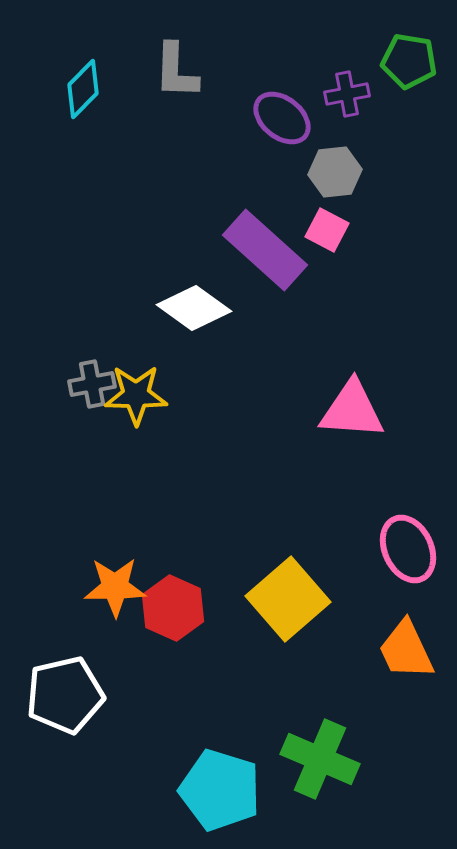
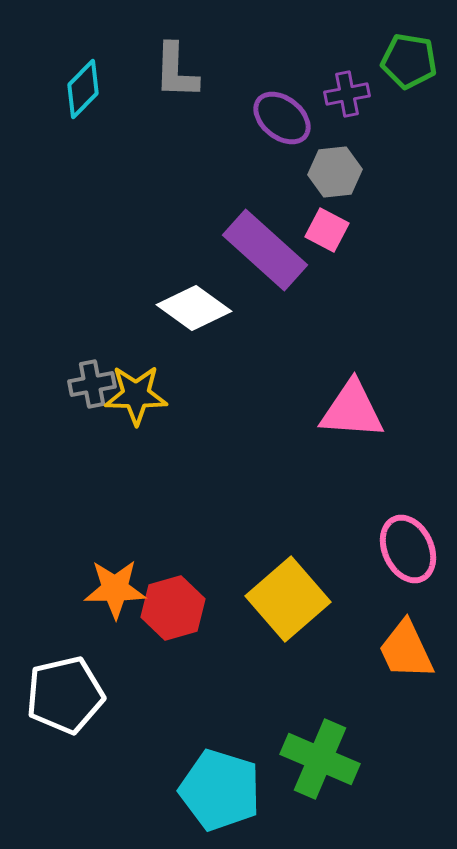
orange star: moved 2 px down
red hexagon: rotated 20 degrees clockwise
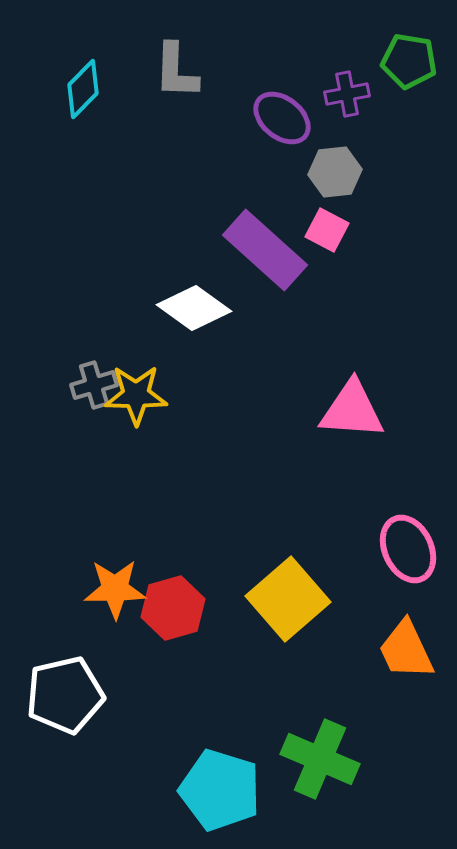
gray cross: moved 2 px right, 1 px down; rotated 6 degrees counterclockwise
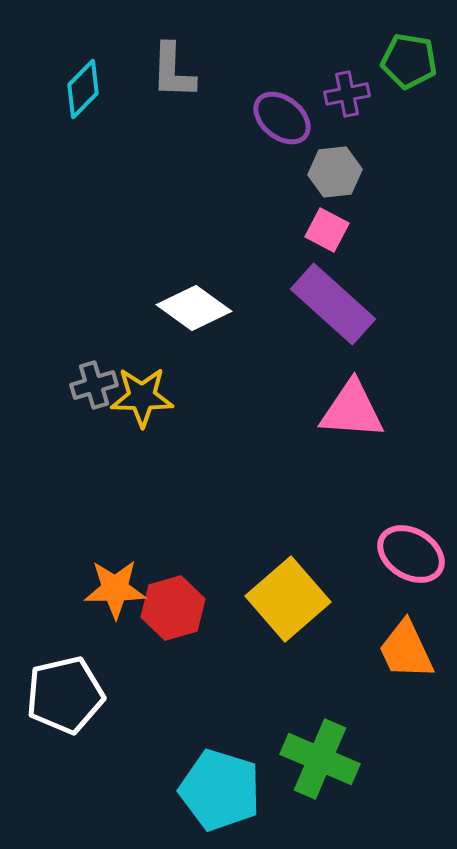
gray L-shape: moved 3 px left
purple rectangle: moved 68 px right, 54 px down
yellow star: moved 6 px right, 2 px down
pink ellipse: moved 3 px right, 5 px down; rotated 34 degrees counterclockwise
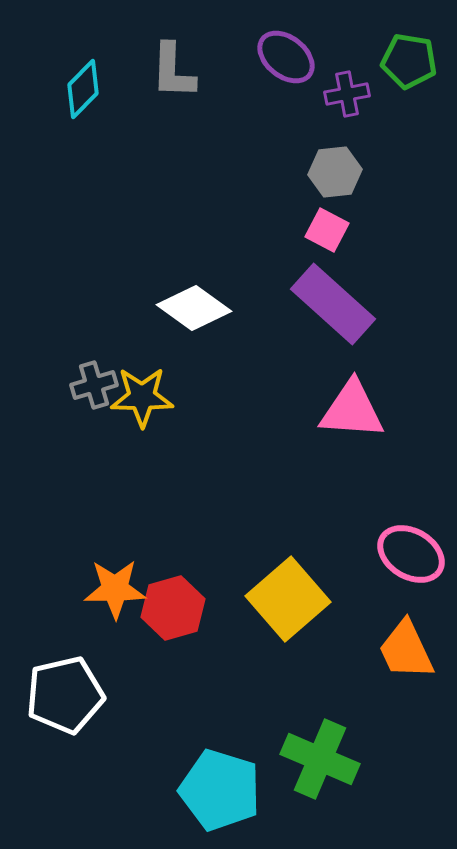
purple ellipse: moved 4 px right, 61 px up
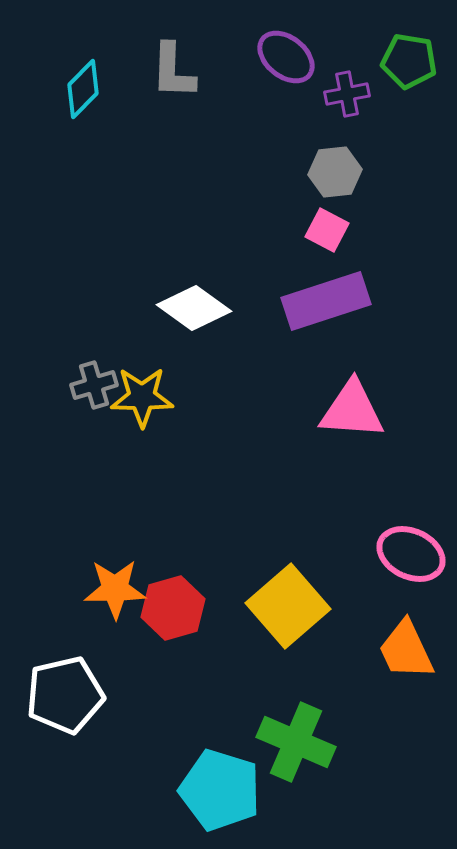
purple rectangle: moved 7 px left, 3 px up; rotated 60 degrees counterclockwise
pink ellipse: rotated 6 degrees counterclockwise
yellow square: moved 7 px down
green cross: moved 24 px left, 17 px up
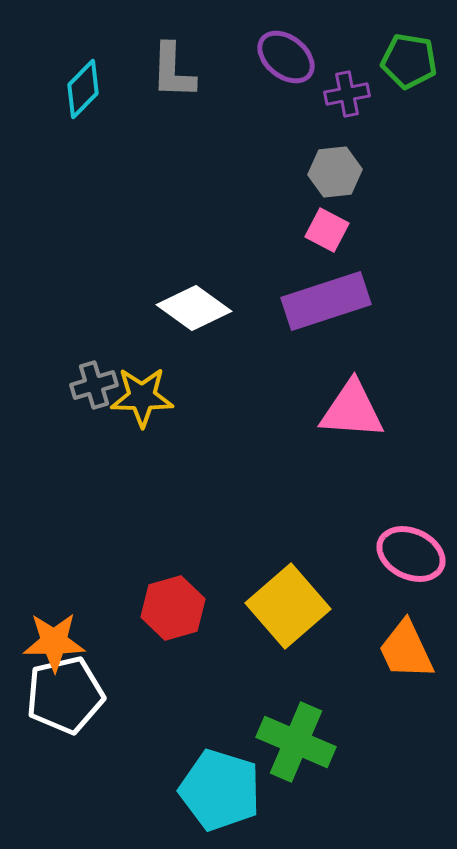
orange star: moved 61 px left, 53 px down
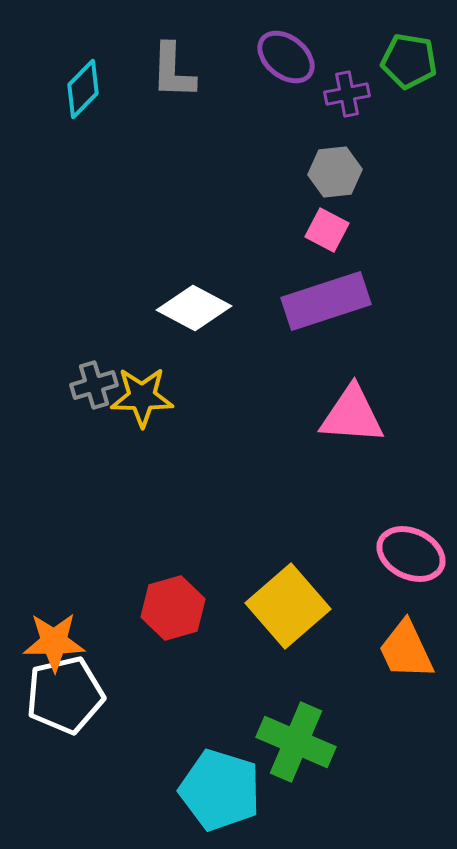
white diamond: rotated 8 degrees counterclockwise
pink triangle: moved 5 px down
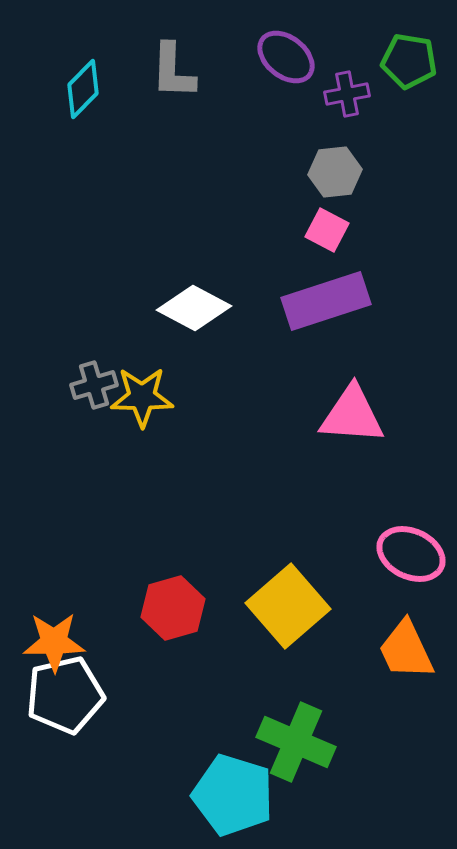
cyan pentagon: moved 13 px right, 5 px down
